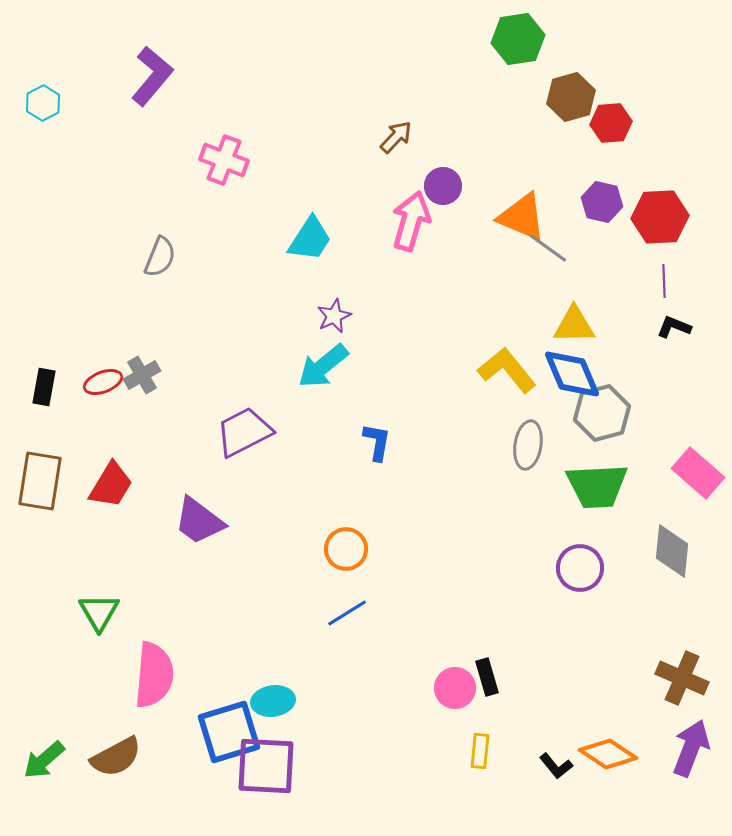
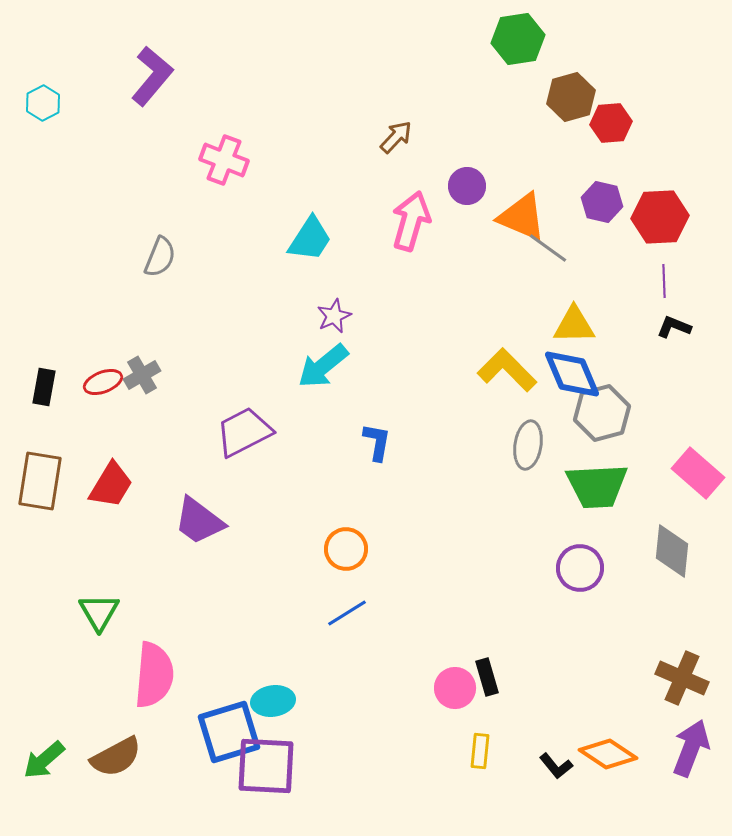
purple circle at (443, 186): moved 24 px right
yellow L-shape at (507, 370): rotated 6 degrees counterclockwise
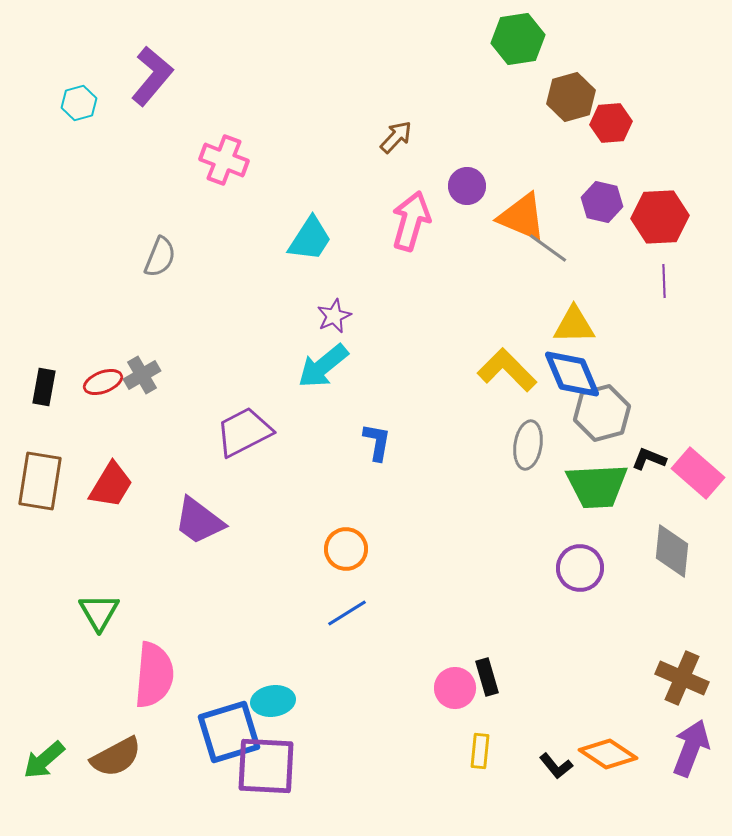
cyan hexagon at (43, 103): moved 36 px right; rotated 12 degrees clockwise
black L-shape at (674, 327): moved 25 px left, 132 px down
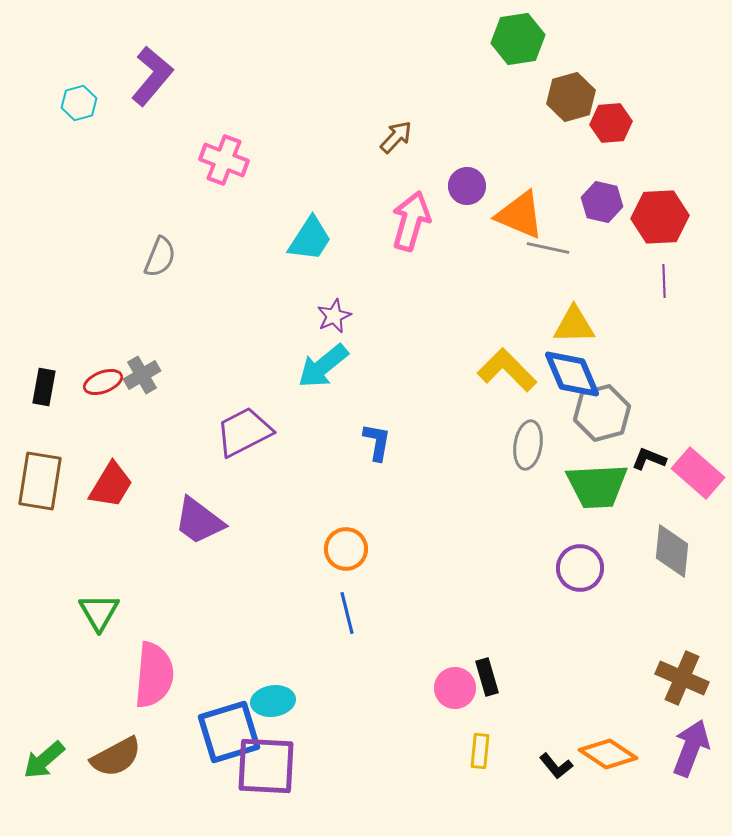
orange triangle at (522, 217): moved 2 px left, 2 px up
gray line at (548, 248): rotated 24 degrees counterclockwise
blue line at (347, 613): rotated 72 degrees counterclockwise
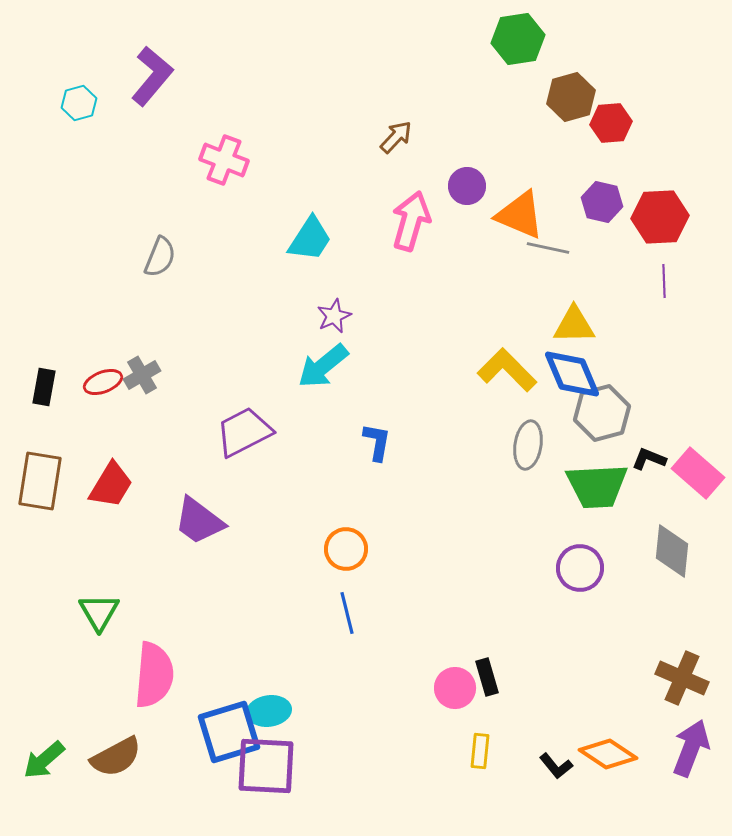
cyan ellipse at (273, 701): moved 4 px left, 10 px down
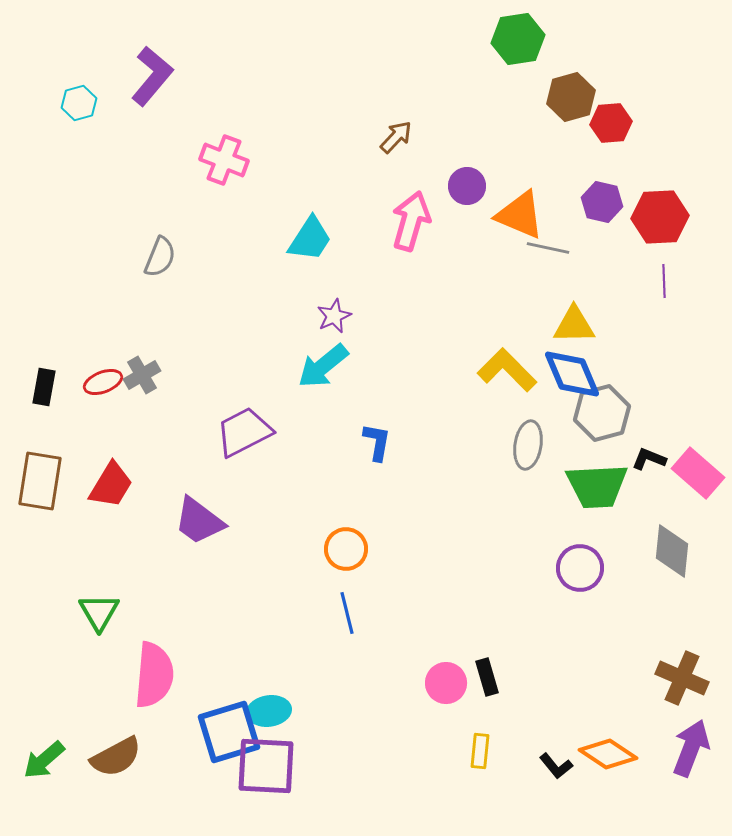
pink circle at (455, 688): moved 9 px left, 5 px up
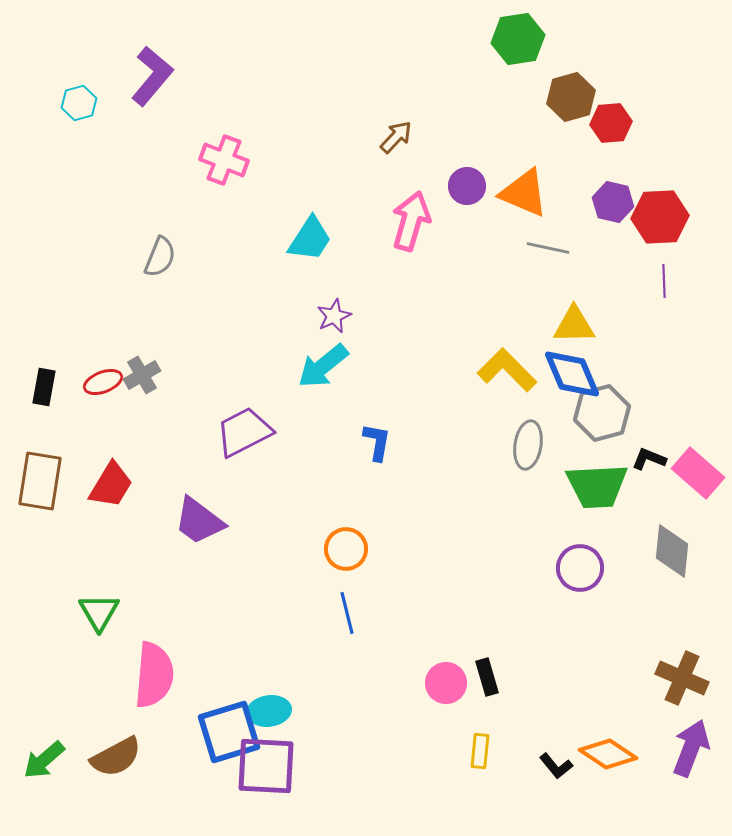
purple hexagon at (602, 202): moved 11 px right
orange triangle at (520, 215): moved 4 px right, 22 px up
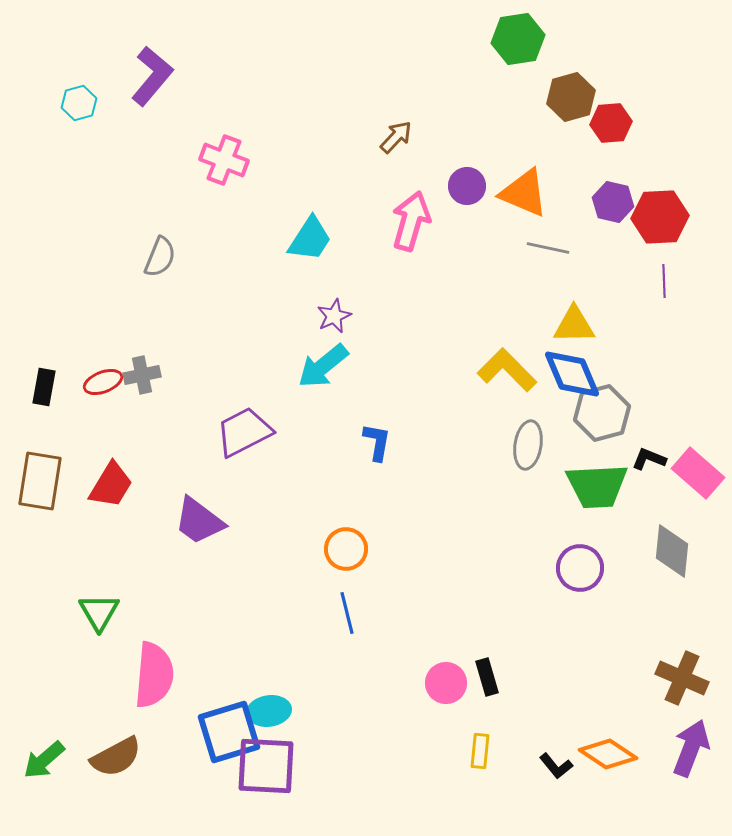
gray cross at (142, 375): rotated 18 degrees clockwise
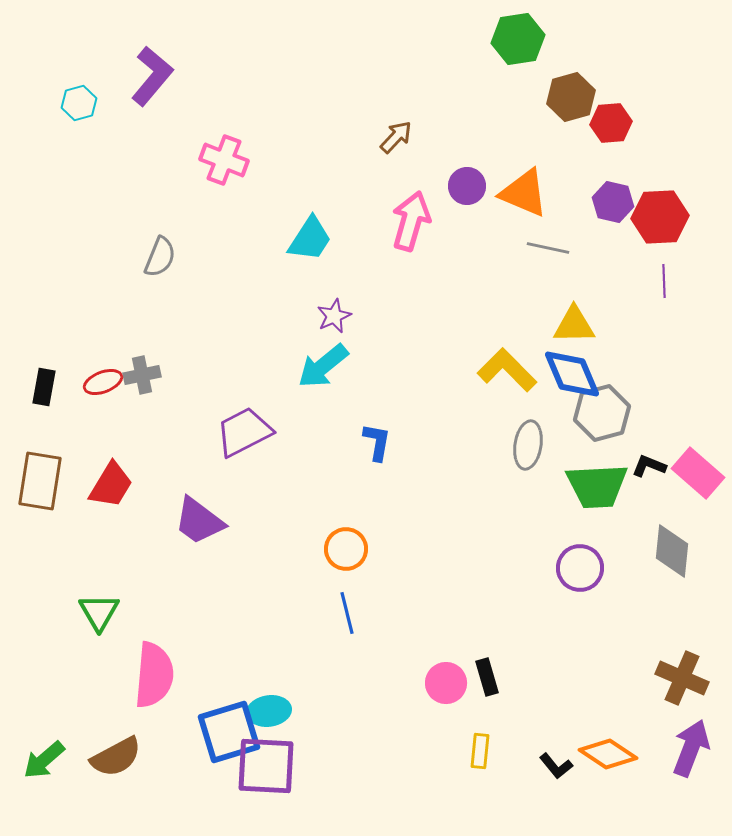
black L-shape at (649, 459): moved 7 px down
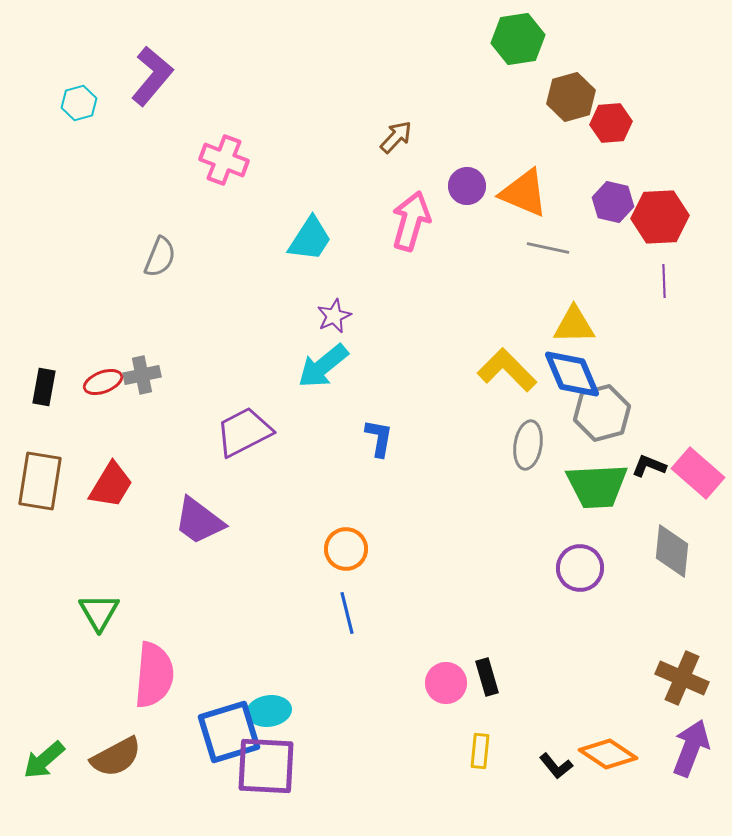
blue L-shape at (377, 442): moved 2 px right, 4 px up
